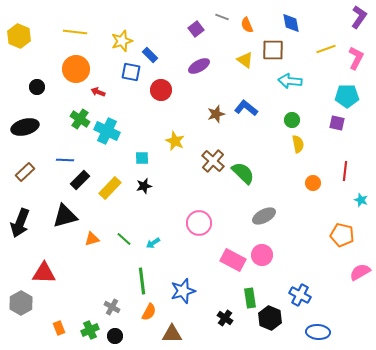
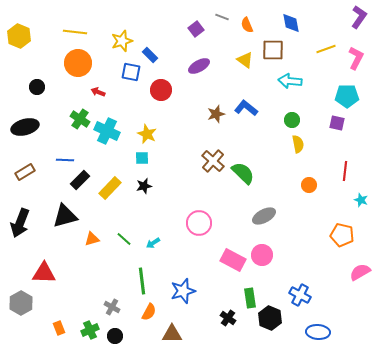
orange circle at (76, 69): moved 2 px right, 6 px up
yellow star at (175, 141): moved 28 px left, 7 px up
brown rectangle at (25, 172): rotated 12 degrees clockwise
orange circle at (313, 183): moved 4 px left, 2 px down
black cross at (225, 318): moved 3 px right
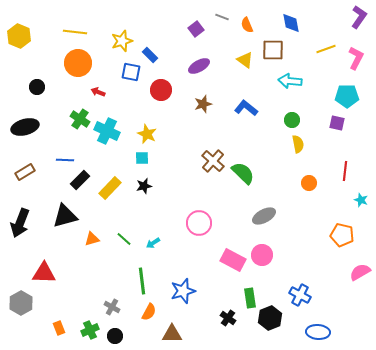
brown star at (216, 114): moved 13 px left, 10 px up
orange circle at (309, 185): moved 2 px up
black hexagon at (270, 318): rotated 15 degrees clockwise
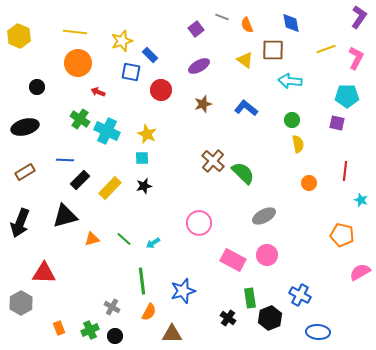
pink circle at (262, 255): moved 5 px right
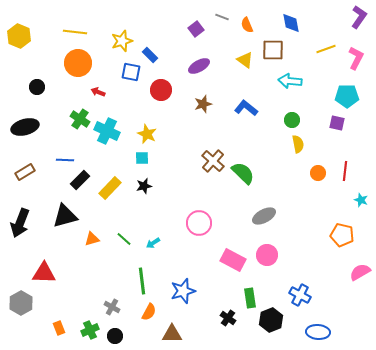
orange circle at (309, 183): moved 9 px right, 10 px up
black hexagon at (270, 318): moved 1 px right, 2 px down
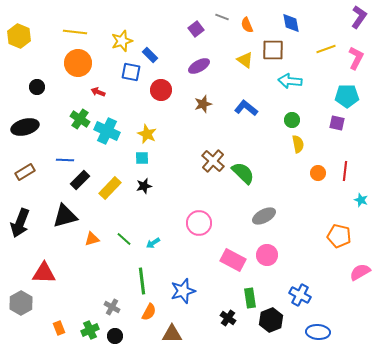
orange pentagon at (342, 235): moved 3 px left, 1 px down
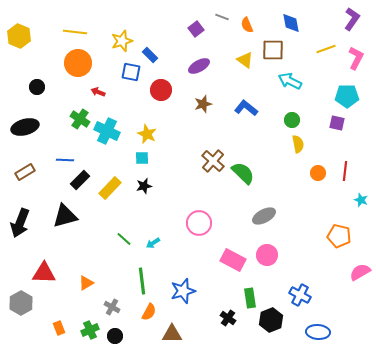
purple L-shape at (359, 17): moved 7 px left, 2 px down
cyan arrow at (290, 81): rotated 20 degrees clockwise
orange triangle at (92, 239): moved 6 px left, 44 px down; rotated 14 degrees counterclockwise
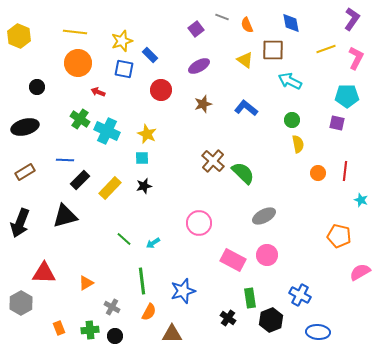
blue square at (131, 72): moved 7 px left, 3 px up
green cross at (90, 330): rotated 18 degrees clockwise
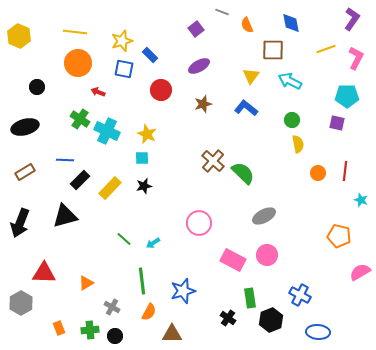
gray line at (222, 17): moved 5 px up
yellow triangle at (245, 60): moved 6 px right, 16 px down; rotated 30 degrees clockwise
